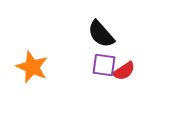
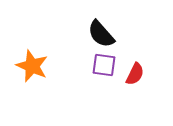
orange star: moved 1 px up
red semicircle: moved 11 px right, 3 px down; rotated 30 degrees counterclockwise
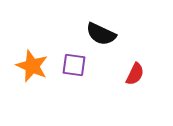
black semicircle: rotated 24 degrees counterclockwise
purple square: moved 30 px left
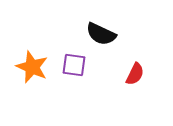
orange star: moved 1 px down
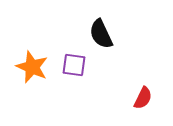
black semicircle: rotated 40 degrees clockwise
red semicircle: moved 8 px right, 24 px down
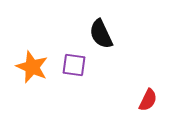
red semicircle: moved 5 px right, 2 px down
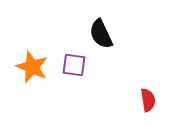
red semicircle: rotated 35 degrees counterclockwise
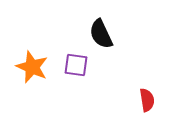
purple square: moved 2 px right
red semicircle: moved 1 px left
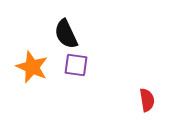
black semicircle: moved 35 px left
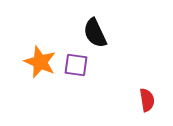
black semicircle: moved 29 px right, 1 px up
orange star: moved 8 px right, 5 px up
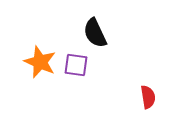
red semicircle: moved 1 px right, 3 px up
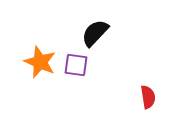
black semicircle: rotated 68 degrees clockwise
